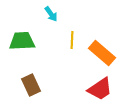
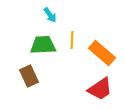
cyan arrow: moved 1 px left, 1 px down
green trapezoid: moved 21 px right, 4 px down
brown rectangle: moved 2 px left, 9 px up
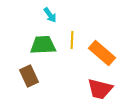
red trapezoid: rotated 48 degrees clockwise
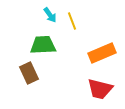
yellow line: moved 19 px up; rotated 24 degrees counterclockwise
orange rectangle: rotated 64 degrees counterclockwise
brown rectangle: moved 3 px up
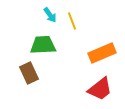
red trapezoid: rotated 52 degrees counterclockwise
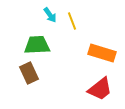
green trapezoid: moved 6 px left
orange rectangle: rotated 40 degrees clockwise
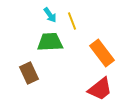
green trapezoid: moved 13 px right, 3 px up
orange rectangle: rotated 36 degrees clockwise
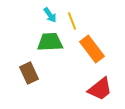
orange rectangle: moved 10 px left, 4 px up
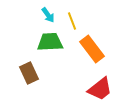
cyan arrow: moved 2 px left
